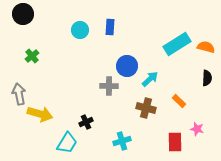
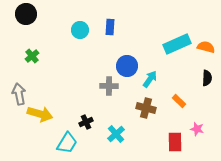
black circle: moved 3 px right
cyan rectangle: rotated 8 degrees clockwise
cyan arrow: rotated 12 degrees counterclockwise
cyan cross: moved 6 px left, 7 px up; rotated 24 degrees counterclockwise
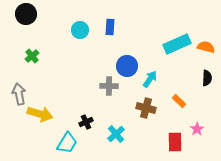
pink star: rotated 24 degrees clockwise
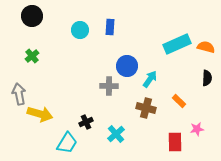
black circle: moved 6 px right, 2 px down
pink star: rotated 24 degrees clockwise
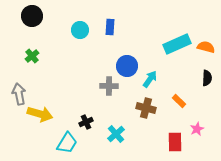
pink star: rotated 16 degrees counterclockwise
